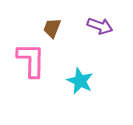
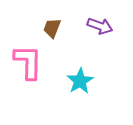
pink L-shape: moved 3 px left, 2 px down
cyan star: rotated 16 degrees clockwise
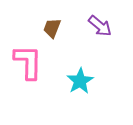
purple arrow: rotated 20 degrees clockwise
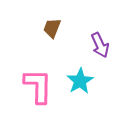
purple arrow: moved 19 px down; rotated 25 degrees clockwise
pink L-shape: moved 10 px right, 24 px down
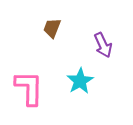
purple arrow: moved 3 px right
pink L-shape: moved 9 px left, 2 px down
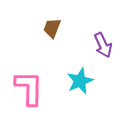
cyan star: rotated 8 degrees clockwise
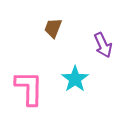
brown trapezoid: moved 1 px right
cyan star: moved 5 px left, 2 px up; rotated 12 degrees counterclockwise
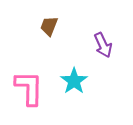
brown trapezoid: moved 4 px left, 2 px up
cyan star: moved 1 px left, 2 px down
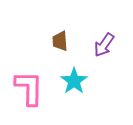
brown trapezoid: moved 11 px right, 15 px down; rotated 25 degrees counterclockwise
purple arrow: moved 1 px right; rotated 60 degrees clockwise
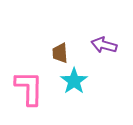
brown trapezoid: moved 12 px down
purple arrow: rotated 70 degrees clockwise
